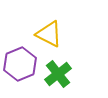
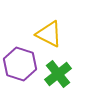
purple hexagon: rotated 20 degrees counterclockwise
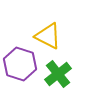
yellow triangle: moved 1 px left, 2 px down
